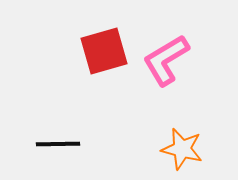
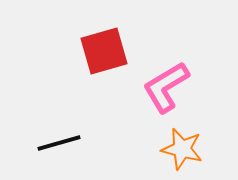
pink L-shape: moved 27 px down
black line: moved 1 px right, 1 px up; rotated 15 degrees counterclockwise
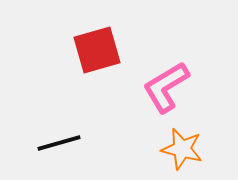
red square: moved 7 px left, 1 px up
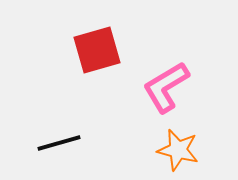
orange star: moved 4 px left, 1 px down
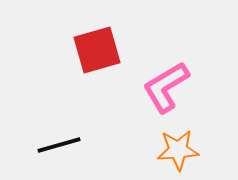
black line: moved 2 px down
orange star: rotated 18 degrees counterclockwise
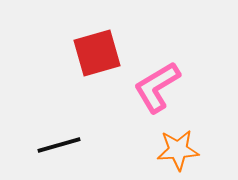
red square: moved 3 px down
pink L-shape: moved 9 px left
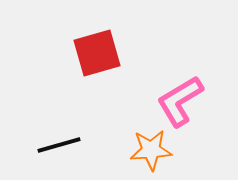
pink L-shape: moved 23 px right, 14 px down
orange star: moved 27 px left
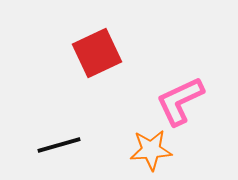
red square: rotated 9 degrees counterclockwise
pink L-shape: rotated 6 degrees clockwise
